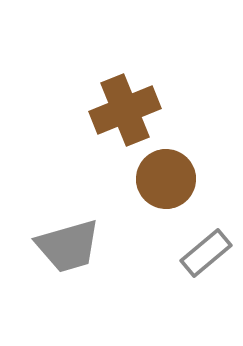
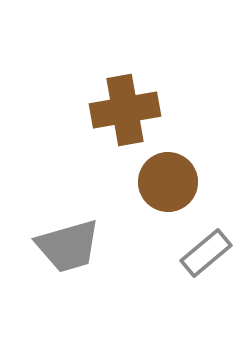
brown cross: rotated 12 degrees clockwise
brown circle: moved 2 px right, 3 px down
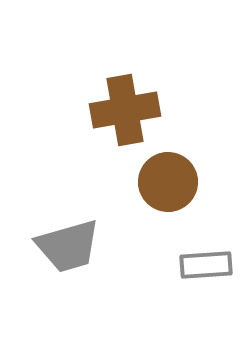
gray rectangle: moved 12 px down; rotated 36 degrees clockwise
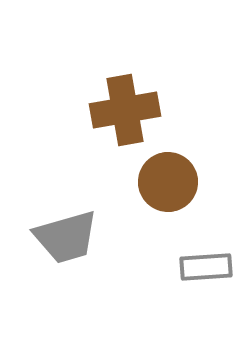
gray trapezoid: moved 2 px left, 9 px up
gray rectangle: moved 2 px down
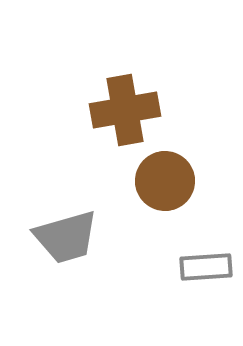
brown circle: moved 3 px left, 1 px up
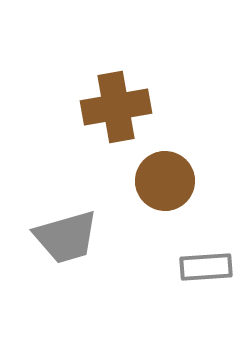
brown cross: moved 9 px left, 3 px up
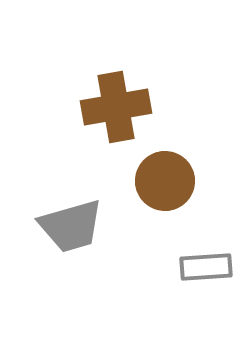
gray trapezoid: moved 5 px right, 11 px up
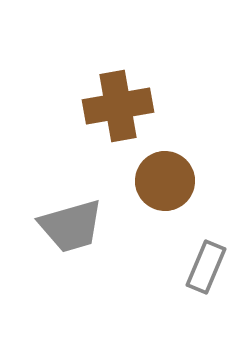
brown cross: moved 2 px right, 1 px up
gray rectangle: rotated 63 degrees counterclockwise
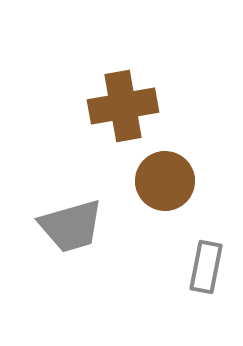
brown cross: moved 5 px right
gray rectangle: rotated 12 degrees counterclockwise
